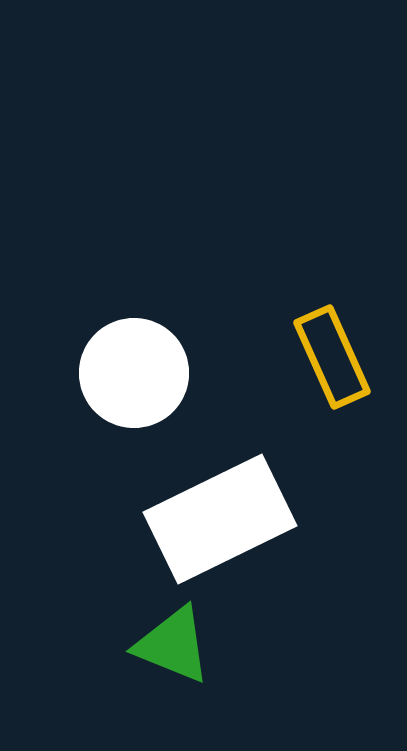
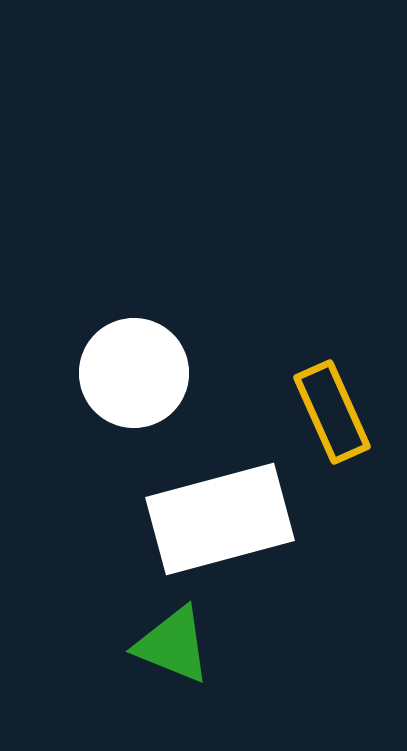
yellow rectangle: moved 55 px down
white rectangle: rotated 11 degrees clockwise
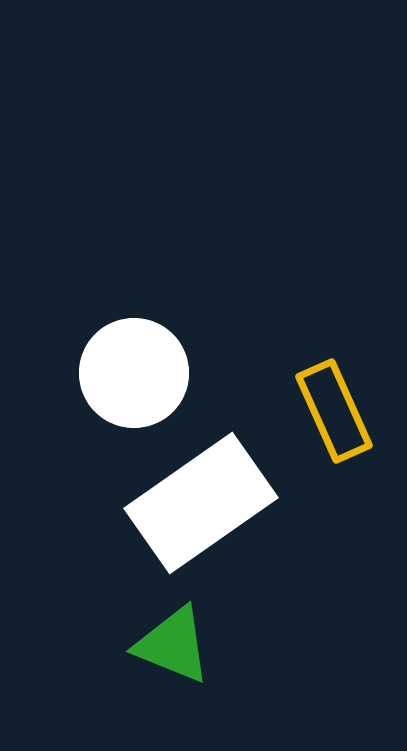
yellow rectangle: moved 2 px right, 1 px up
white rectangle: moved 19 px left, 16 px up; rotated 20 degrees counterclockwise
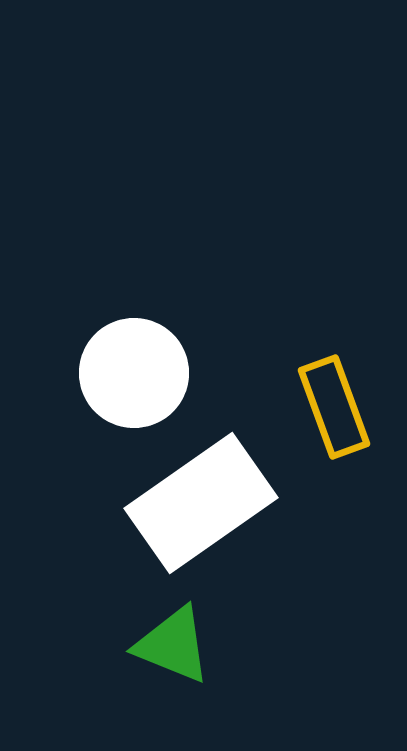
yellow rectangle: moved 4 px up; rotated 4 degrees clockwise
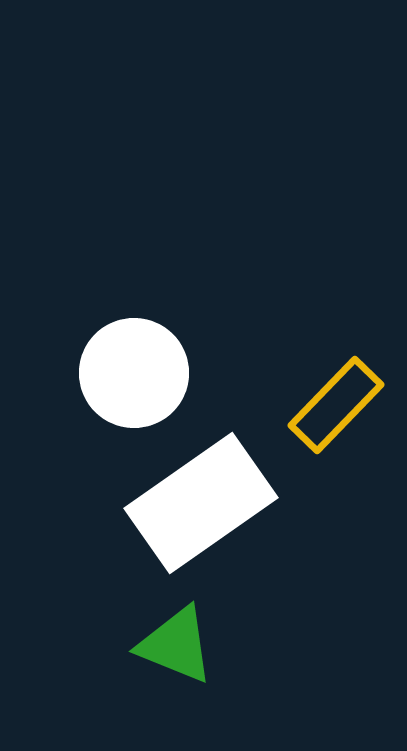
yellow rectangle: moved 2 px right, 2 px up; rotated 64 degrees clockwise
green triangle: moved 3 px right
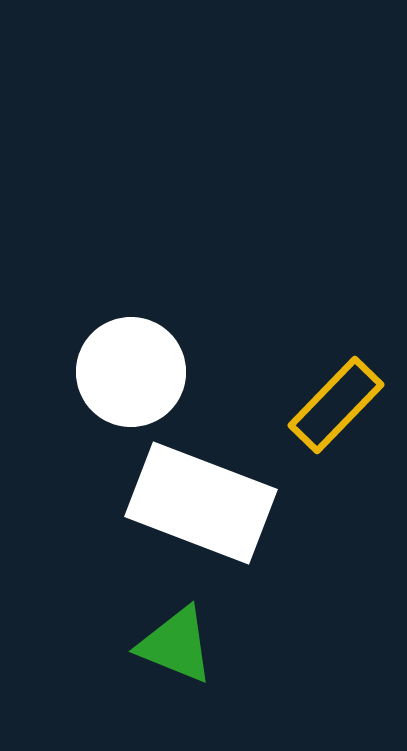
white circle: moved 3 px left, 1 px up
white rectangle: rotated 56 degrees clockwise
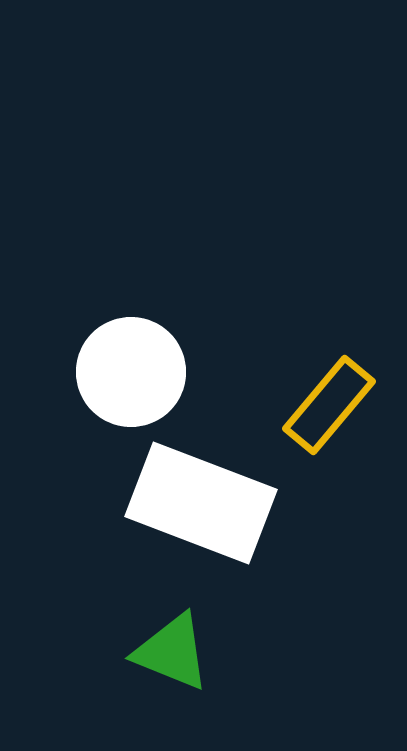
yellow rectangle: moved 7 px left; rotated 4 degrees counterclockwise
green triangle: moved 4 px left, 7 px down
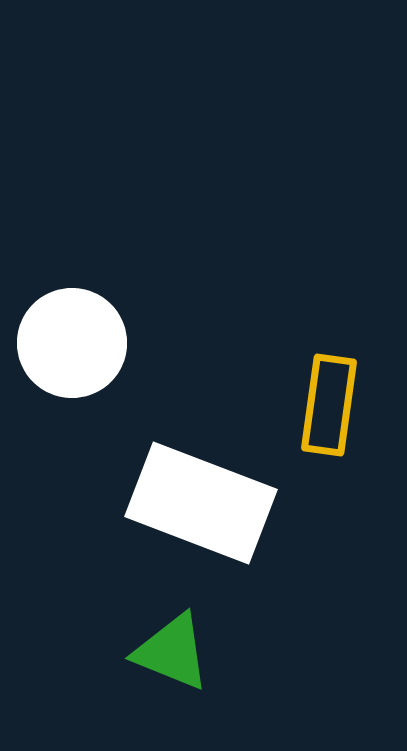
white circle: moved 59 px left, 29 px up
yellow rectangle: rotated 32 degrees counterclockwise
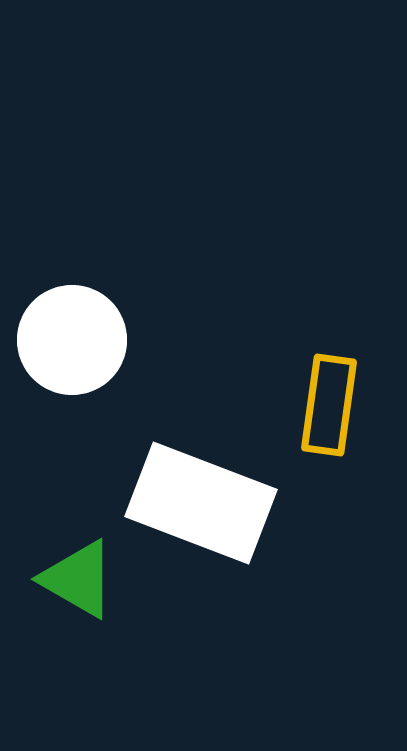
white circle: moved 3 px up
green triangle: moved 94 px left, 73 px up; rotated 8 degrees clockwise
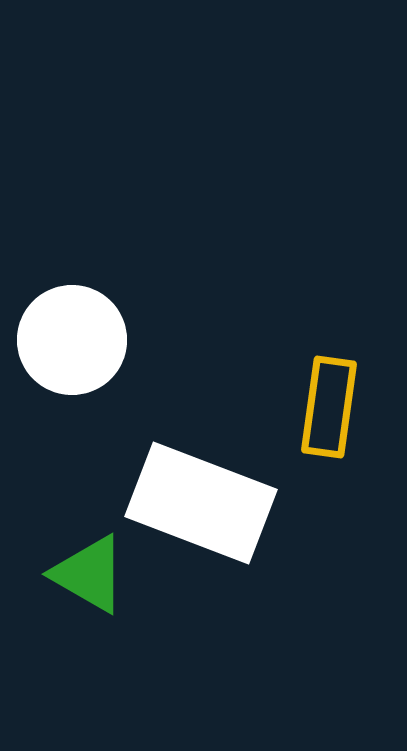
yellow rectangle: moved 2 px down
green triangle: moved 11 px right, 5 px up
